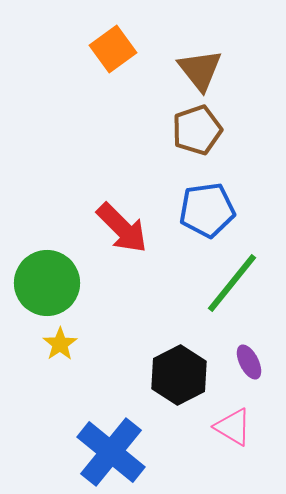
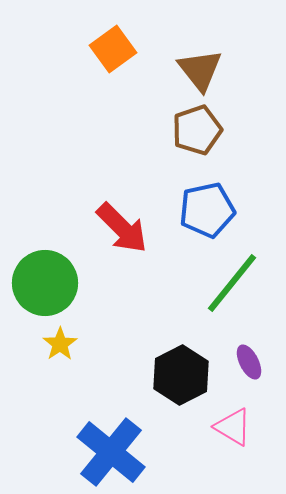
blue pentagon: rotated 4 degrees counterclockwise
green circle: moved 2 px left
black hexagon: moved 2 px right
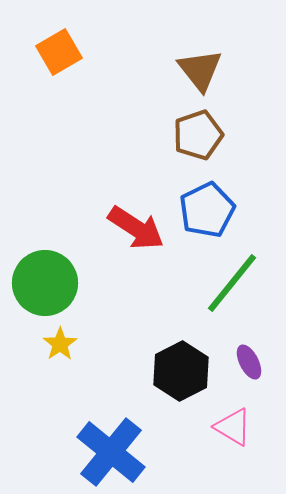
orange square: moved 54 px left, 3 px down; rotated 6 degrees clockwise
brown pentagon: moved 1 px right, 5 px down
blue pentagon: rotated 14 degrees counterclockwise
red arrow: moved 14 px right; rotated 12 degrees counterclockwise
black hexagon: moved 4 px up
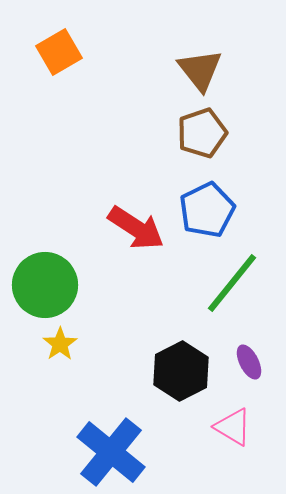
brown pentagon: moved 4 px right, 2 px up
green circle: moved 2 px down
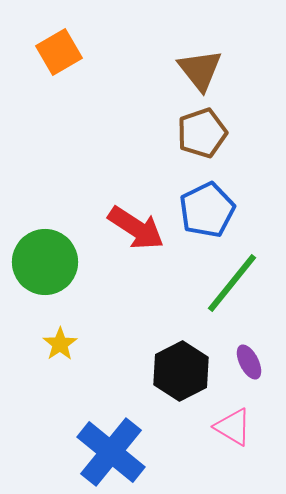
green circle: moved 23 px up
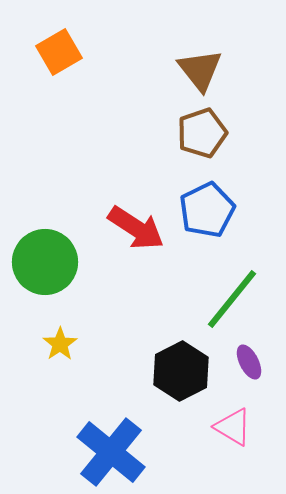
green line: moved 16 px down
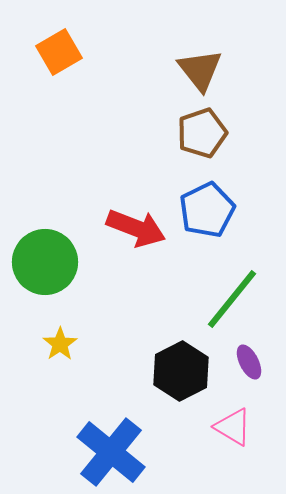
red arrow: rotated 12 degrees counterclockwise
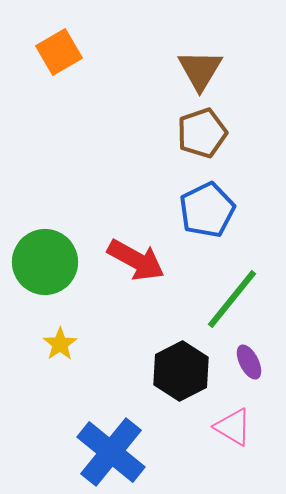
brown triangle: rotated 9 degrees clockwise
red arrow: moved 32 px down; rotated 8 degrees clockwise
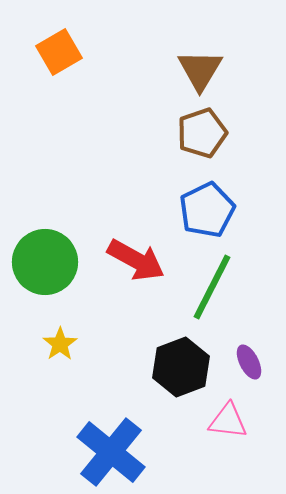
green line: moved 20 px left, 12 px up; rotated 12 degrees counterclockwise
black hexagon: moved 4 px up; rotated 6 degrees clockwise
pink triangle: moved 5 px left, 6 px up; rotated 24 degrees counterclockwise
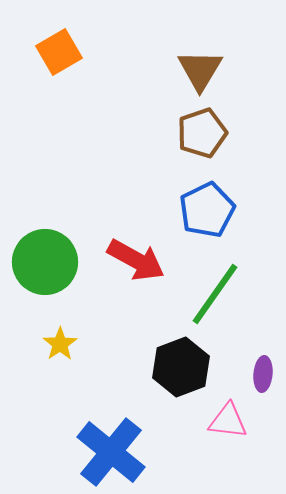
green line: moved 3 px right, 7 px down; rotated 8 degrees clockwise
purple ellipse: moved 14 px right, 12 px down; rotated 32 degrees clockwise
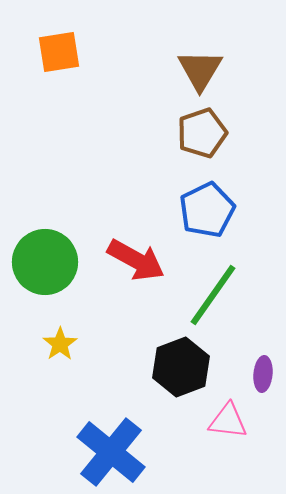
orange square: rotated 21 degrees clockwise
green line: moved 2 px left, 1 px down
